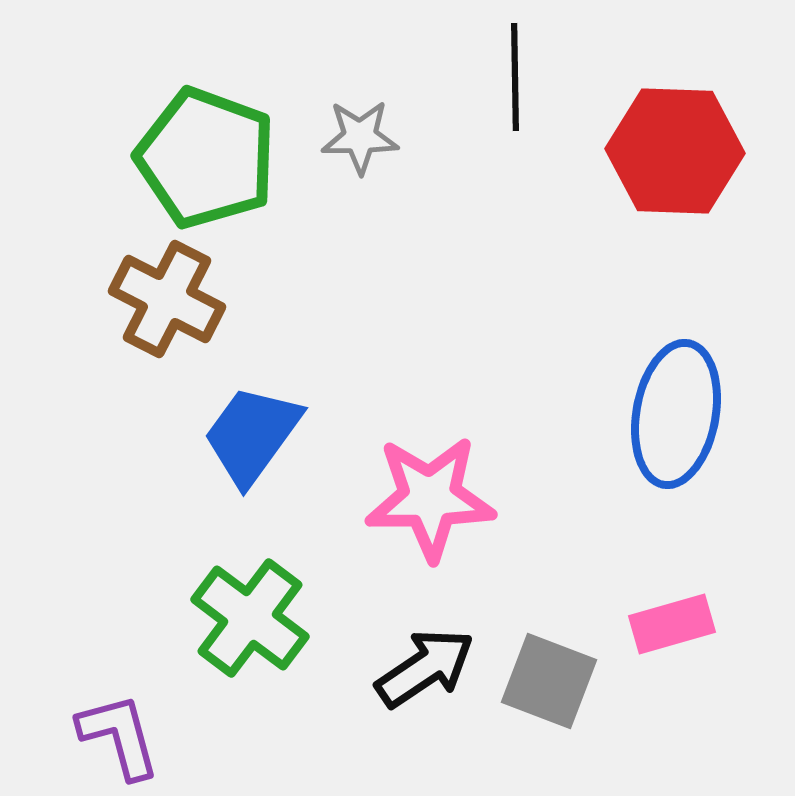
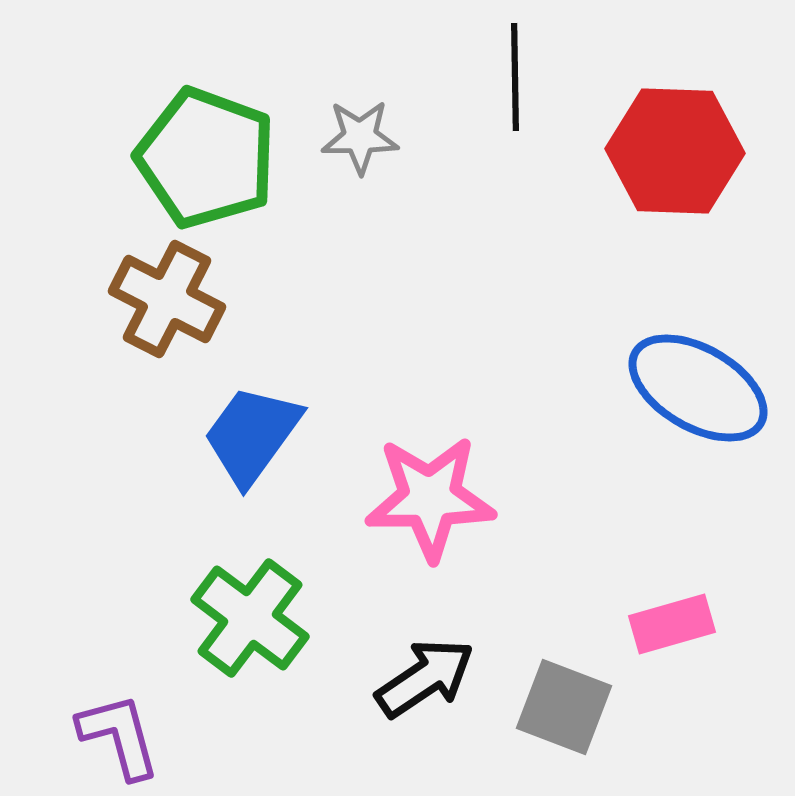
blue ellipse: moved 22 px right, 26 px up; rotated 70 degrees counterclockwise
black arrow: moved 10 px down
gray square: moved 15 px right, 26 px down
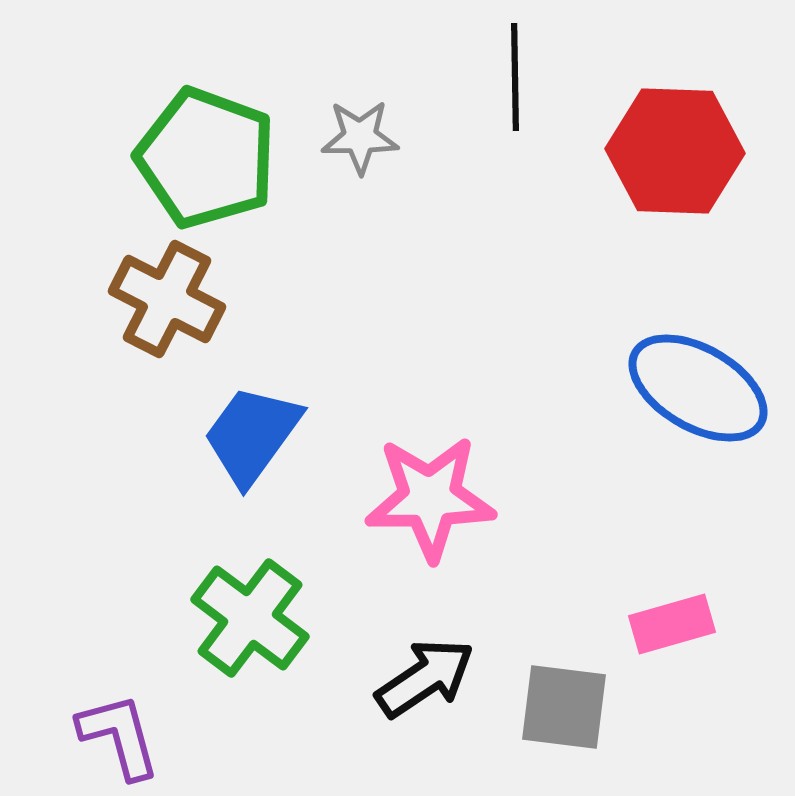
gray square: rotated 14 degrees counterclockwise
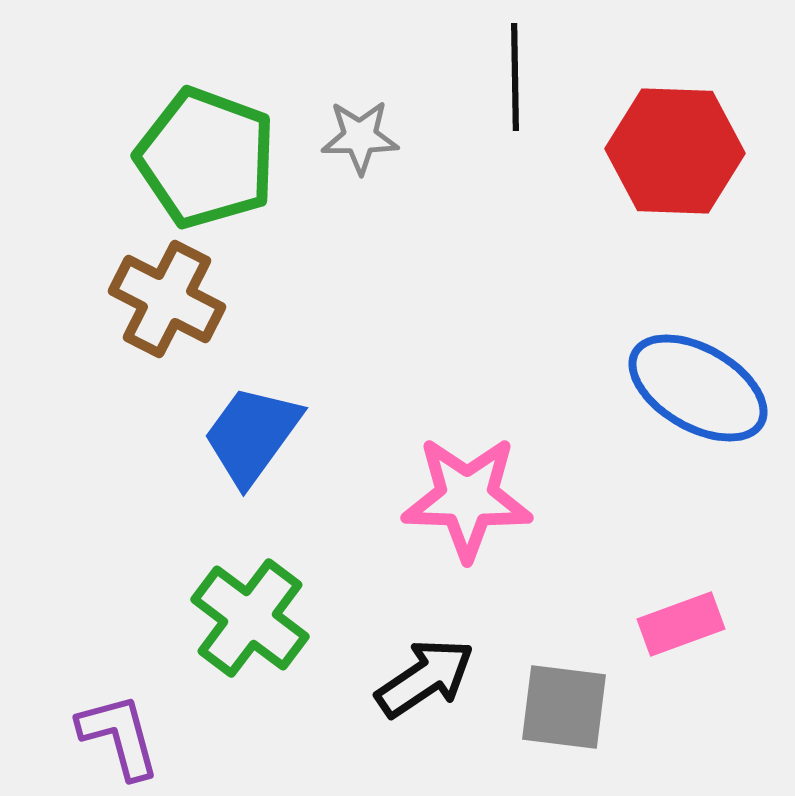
pink star: moved 37 px right; rotated 3 degrees clockwise
pink rectangle: moved 9 px right; rotated 4 degrees counterclockwise
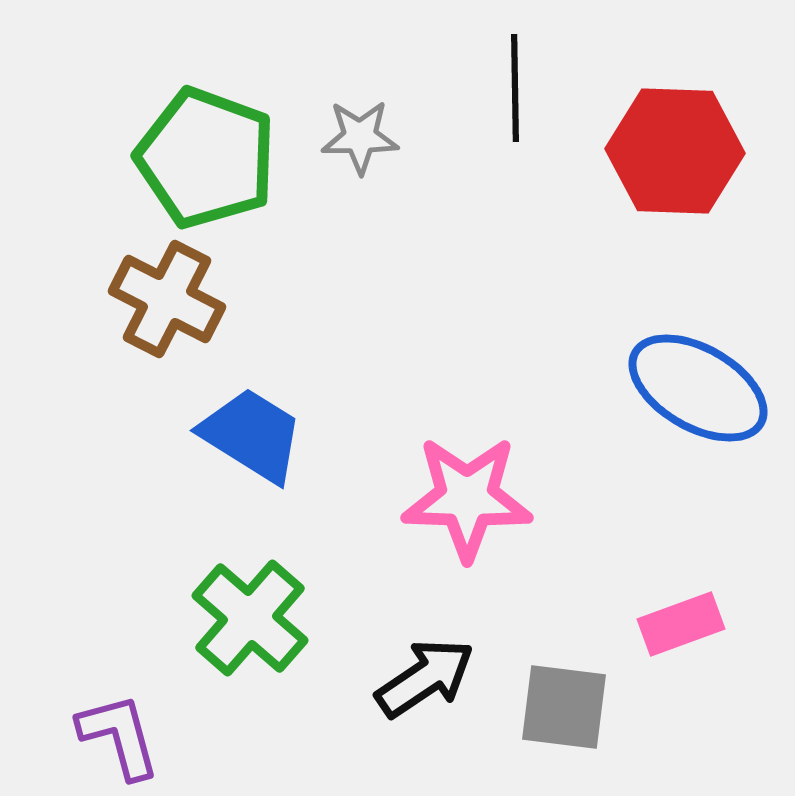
black line: moved 11 px down
blue trapezoid: rotated 86 degrees clockwise
green cross: rotated 4 degrees clockwise
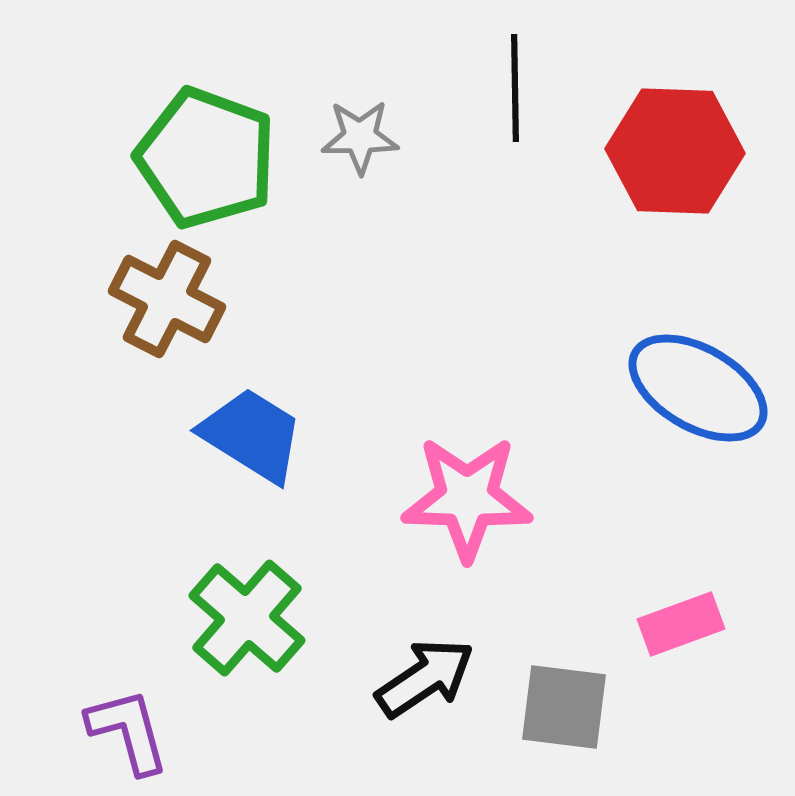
green cross: moved 3 px left
purple L-shape: moved 9 px right, 5 px up
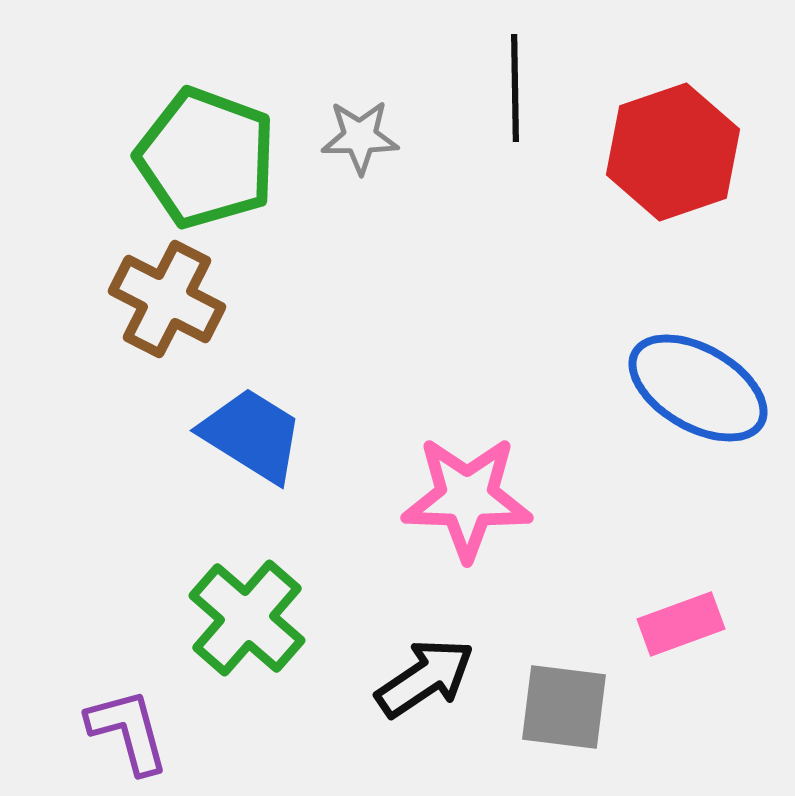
red hexagon: moved 2 px left, 1 px down; rotated 21 degrees counterclockwise
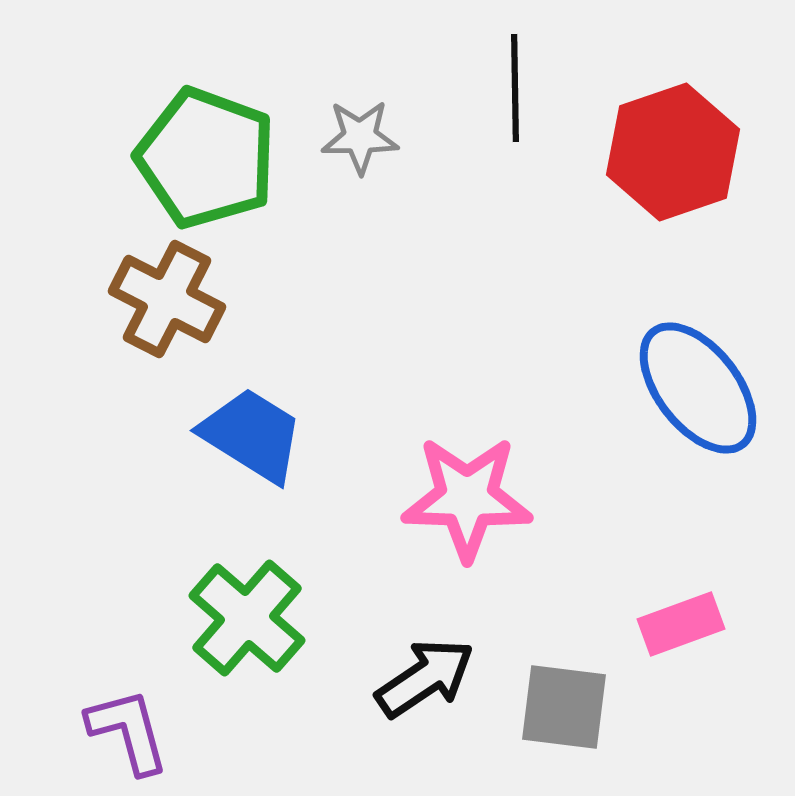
blue ellipse: rotated 22 degrees clockwise
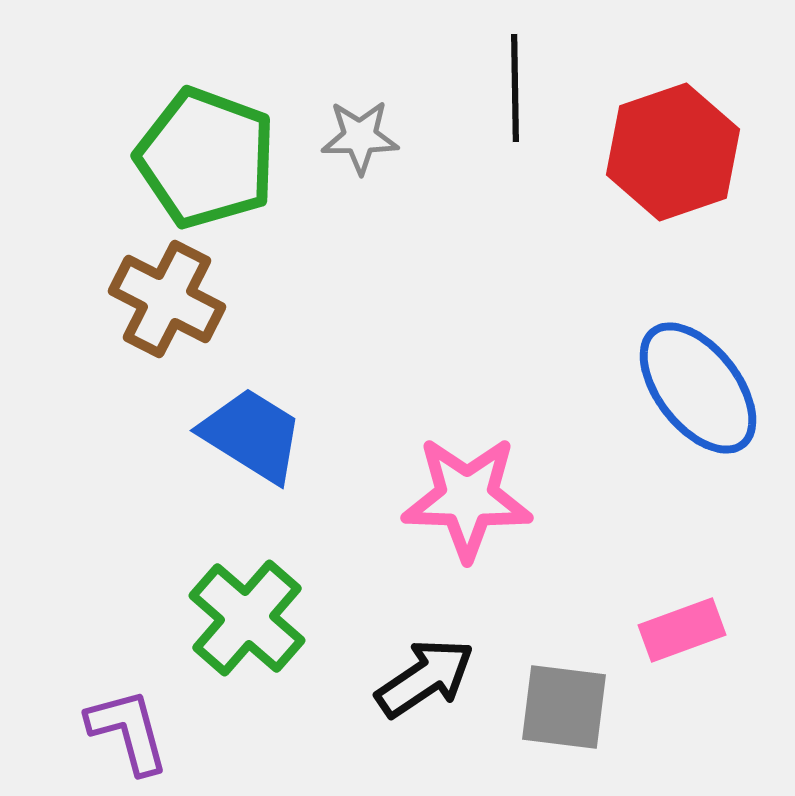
pink rectangle: moved 1 px right, 6 px down
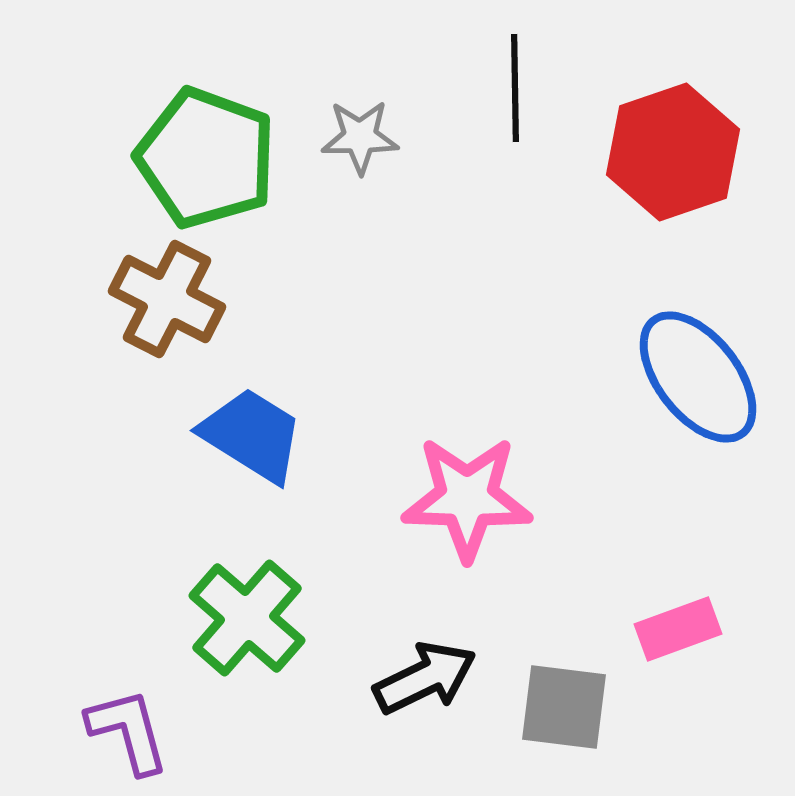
blue ellipse: moved 11 px up
pink rectangle: moved 4 px left, 1 px up
black arrow: rotated 8 degrees clockwise
